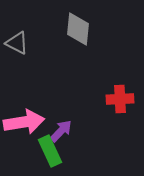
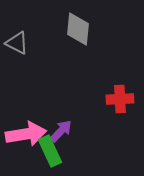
pink arrow: moved 2 px right, 12 px down
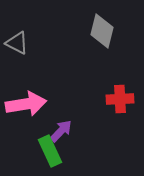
gray diamond: moved 24 px right, 2 px down; rotated 8 degrees clockwise
pink arrow: moved 30 px up
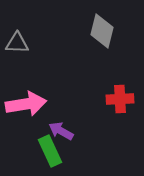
gray triangle: rotated 25 degrees counterclockwise
purple arrow: rotated 105 degrees counterclockwise
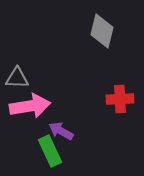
gray triangle: moved 35 px down
pink arrow: moved 4 px right, 2 px down
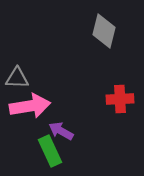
gray diamond: moved 2 px right
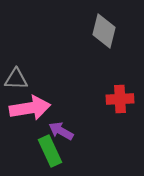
gray triangle: moved 1 px left, 1 px down
pink arrow: moved 2 px down
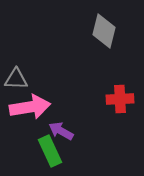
pink arrow: moved 1 px up
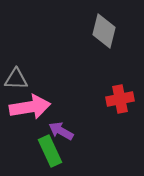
red cross: rotated 8 degrees counterclockwise
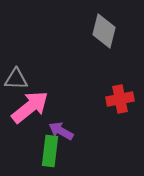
pink arrow: rotated 30 degrees counterclockwise
green rectangle: rotated 32 degrees clockwise
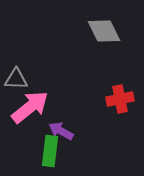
gray diamond: rotated 40 degrees counterclockwise
